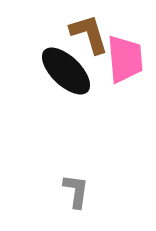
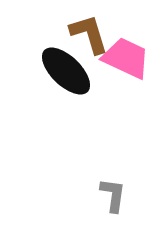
pink trapezoid: moved 1 px right, 1 px up; rotated 60 degrees counterclockwise
gray L-shape: moved 37 px right, 4 px down
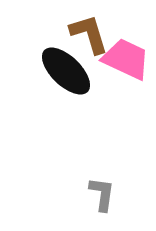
pink trapezoid: moved 1 px down
gray L-shape: moved 11 px left, 1 px up
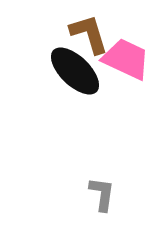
black ellipse: moved 9 px right
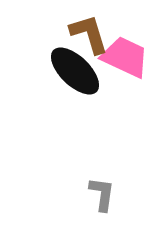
pink trapezoid: moved 1 px left, 2 px up
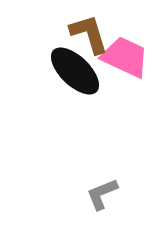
gray L-shape: rotated 120 degrees counterclockwise
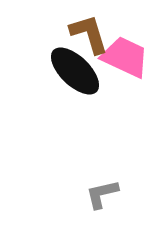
gray L-shape: rotated 9 degrees clockwise
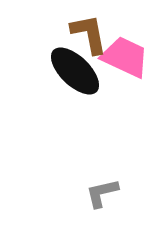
brown L-shape: rotated 6 degrees clockwise
gray L-shape: moved 1 px up
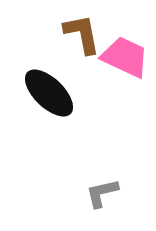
brown L-shape: moved 7 px left
black ellipse: moved 26 px left, 22 px down
